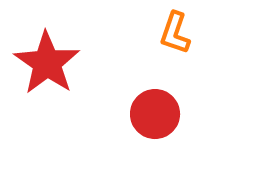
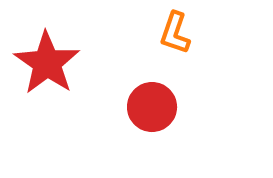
red circle: moved 3 px left, 7 px up
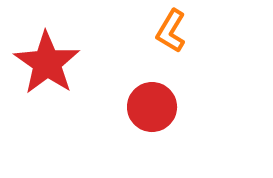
orange L-shape: moved 4 px left, 2 px up; rotated 12 degrees clockwise
